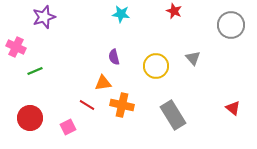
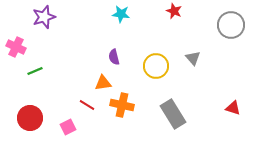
red triangle: rotated 21 degrees counterclockwise
gray rectangle: moved 1 px up
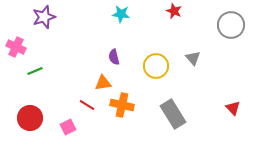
red triangle: rotated 28 degrees clockwise
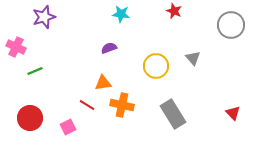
purple semicircle: moved 5 px left, 9 px up; rotated 84 degrees clockwise
red triangle: moved 5 px down
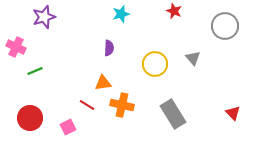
cyan star: rotated 24 degrees counterclockwise
gray circle: moved 6 px left, 1 px down
purple semicircle: rotated 112 degrees clockwise
yellow circle: moved 1 px left, 2 px up
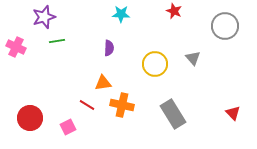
cyan star: rotated 18 degrees clockwise
green line: moved 22 px right, 30 px up; rotated 14 degrees clockwise
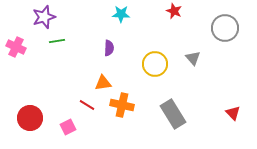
gray circle: moved 2 px down
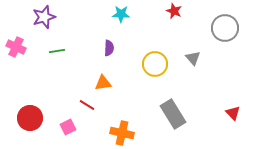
green line: moved 10 px down
orange cross: moved 28 px down
